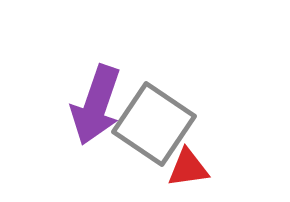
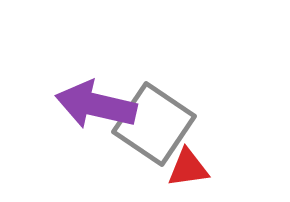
purple arrow: rotated 84 degrees clockwise
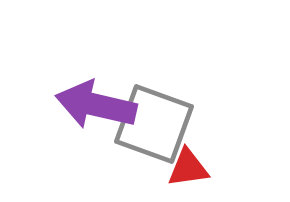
gray square: rotated 14 degrees counterclockwise
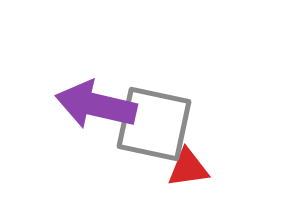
gray square: rotated 8 degrees counterclockwise
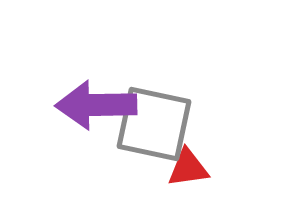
purple arrow: rotated 14 degrees counterclockwise
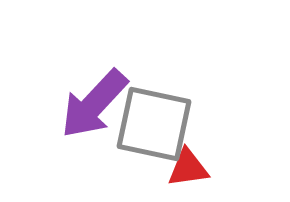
purple arrow: moved 2 px left, 1 px up; rotated 46 degrees counterclockwise
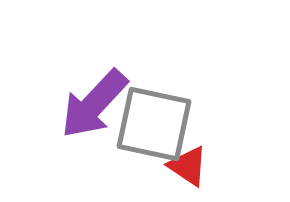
red triangle: moved 2 px up; rotated 42 degrees clockwise
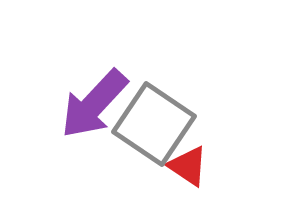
gray square: rotated 22 degrees clockwise
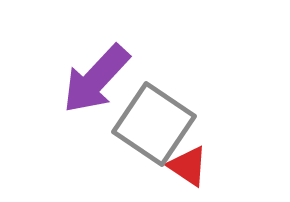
purple arrow: moved 2 px right, 25 px up
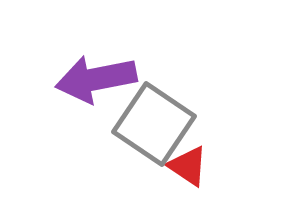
purple arrow: rotated 36 degrees clockwise
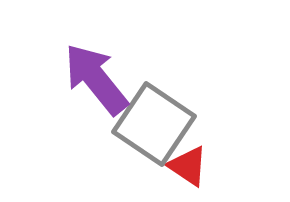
purple arrow: rotated 62 degrees clockwise
